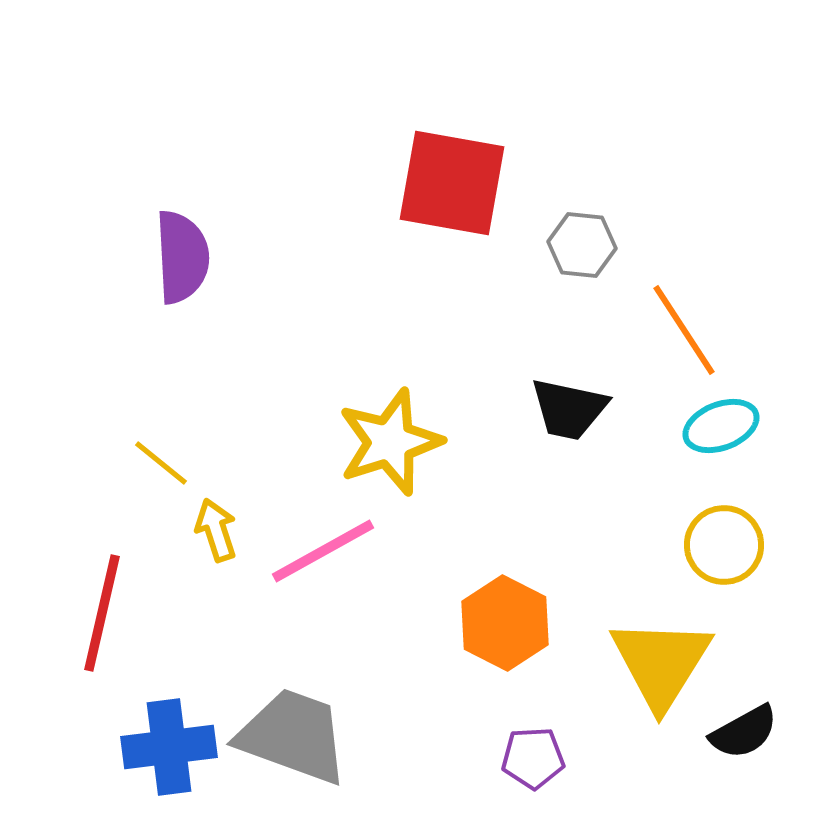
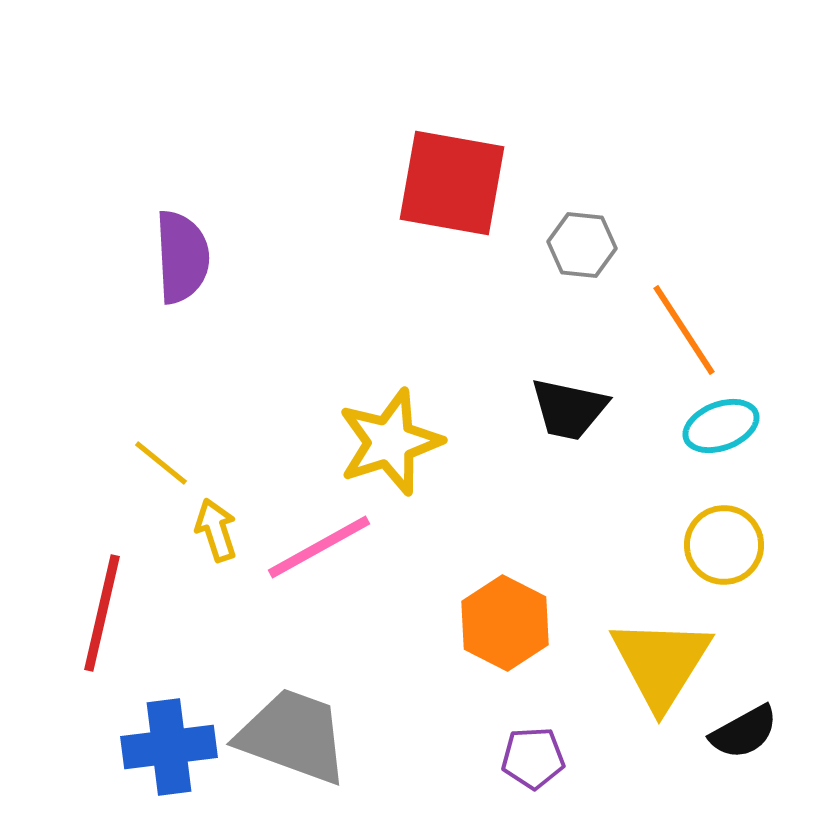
pink line: moved 4 px left, 4 px up
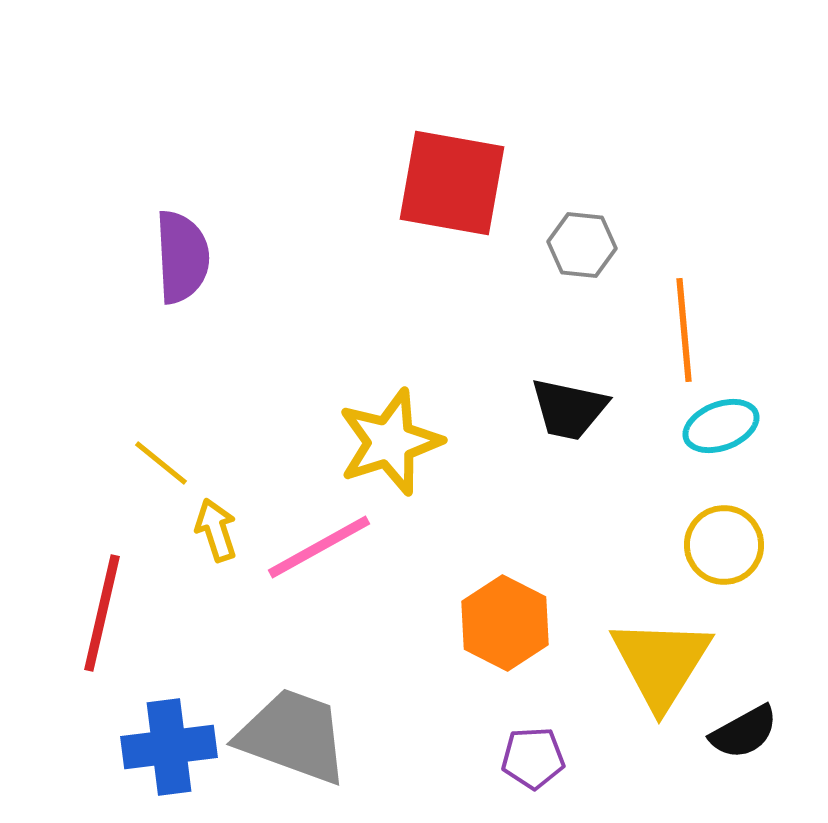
orange line: rotated 28 degrees clockwise
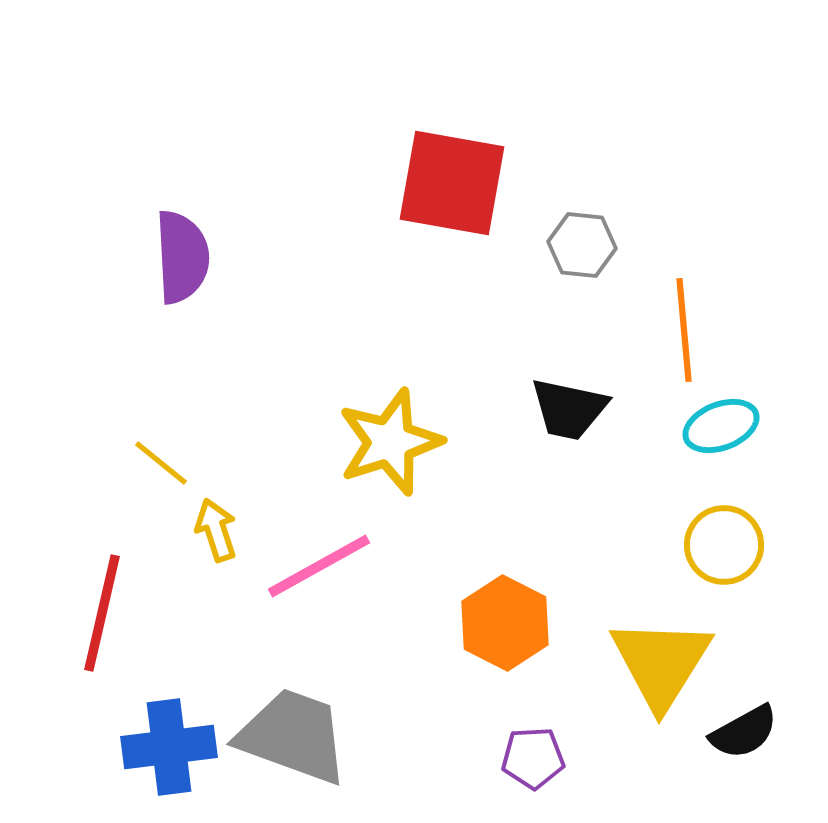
pink line: moved 19 px down
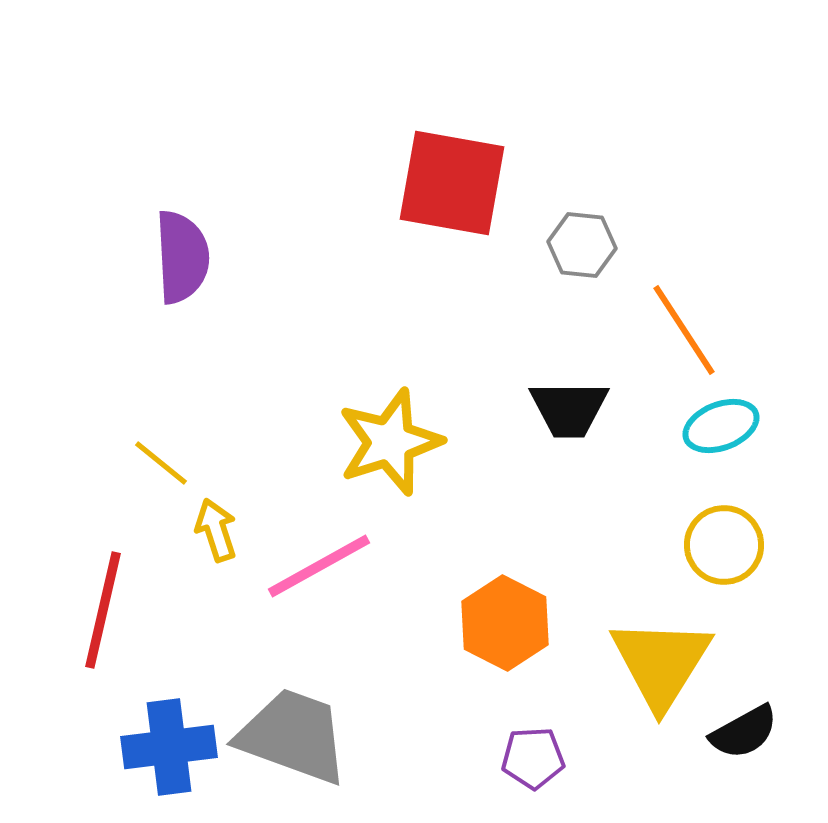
orange line: rotated 28 degrees counterclockwise
black trapezoid: rotated 12 degrees counterclockwise
red line: moved 1 px right, 3 px up
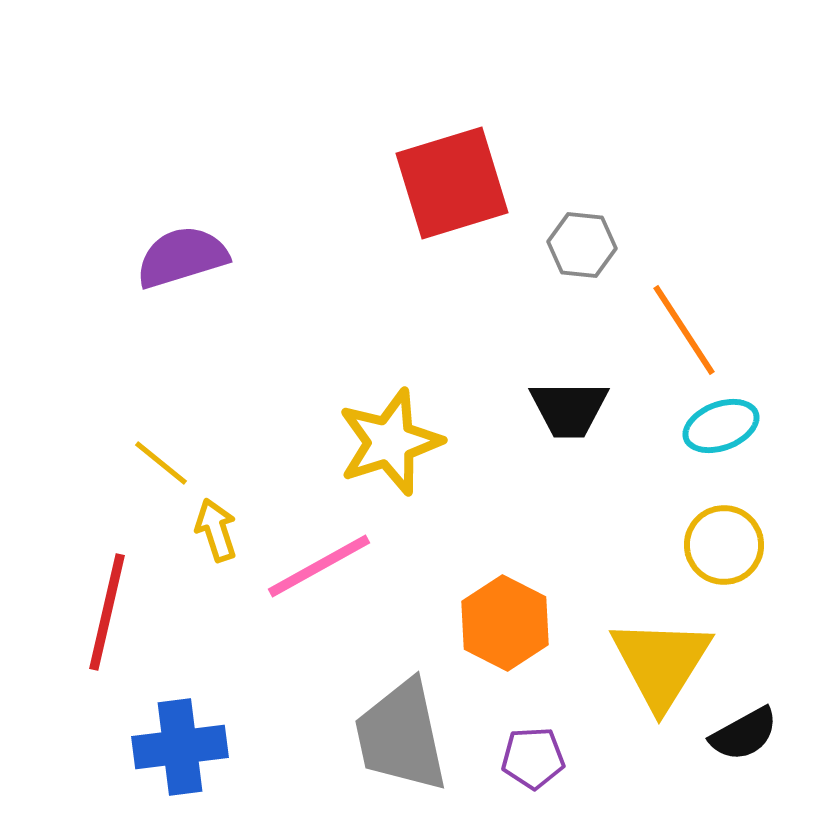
red square: rotated 27 degrees counterclockwise
purple semicircle: rotated 104 degrees counterclockwise
red line: moved 4 px right, 2 px down
black semicircle: moved 2 px down
gray trapezoid: moved 108 px right; rotated 122 degrees counterclockwise
blue cross: moved 11 px right
